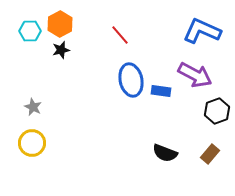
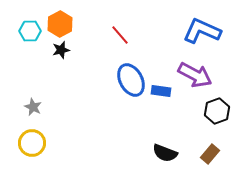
blue ellipse: rotated 16 degrees counterclockwise
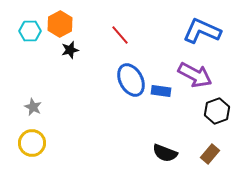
black star: moved 9 px right
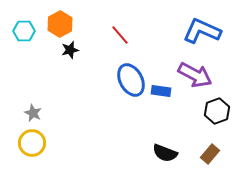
cyan hexagon: moved 6 px left
gray star: moved 6 px down
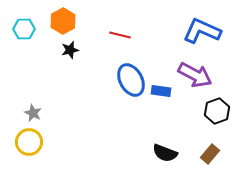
orange hexagon: moved 3 px right, 3 px up
cyan hexagon: moved 2 px up
red line: rotated 35 degrees counterclockwise
yellow circle: moved 3 px left, 1 px up
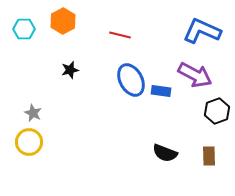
black star: moved 20 px down
brown rectangle: moved 1 px left, 2 px down; rotated 42 degrees counterclockwise
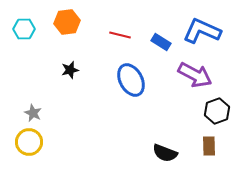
orange hexagon: moved 4 px right, 1 px down; rotated 20 degrees clockwise
blue rectangle: moved 49 px up; rotated 24 degrees clockwise
brown rectangle: moved 10 px up
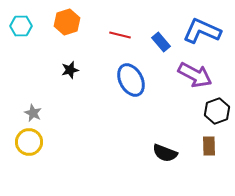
orange hexagon: rotated 10 degrees counterclockwise
cyan hexagon: moved 3 px left, 3 px up
blue rectangle: rotated 18 degrees clockwise
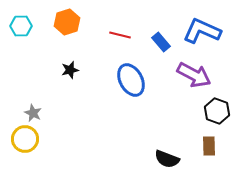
purple arrow: moved 1 px left
black hexagon: rotated 20 degrees counterclockwise
yellow circle: moved 4 px left, 3 px up
black semicircle: moved 2 px right, 6 px down
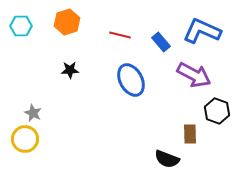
black star: rotated 12 degrees clockwise
brown rectangle: moved 19 px left, 12 px up
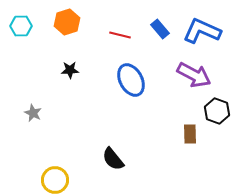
blue rectangle: moved 1 px left, 13 px up
yellow circle: moved 30 px right, 41 px down
black semicircle: moved 54 px left; rotated 30 degrees clockwise
